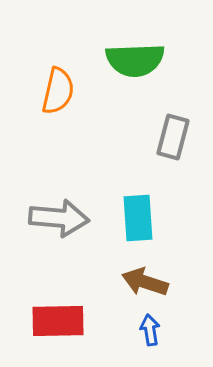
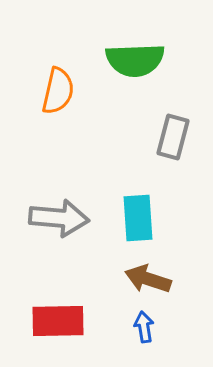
brown arrow: moved 3 px right, 3 px up
blue arrow: moved 6 px left, 3 px up
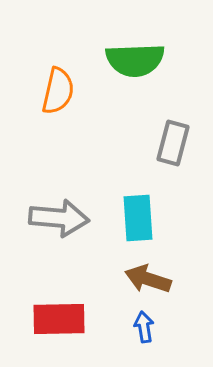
gray rectangle: moved 6 px down
red rectangle: moved 1 px right, 2 px up
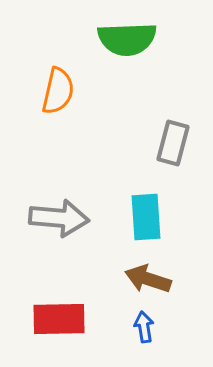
green semicircle: moved 8 px left, 21 px up
cyan rectangle: moved 8 px right, 1 px up
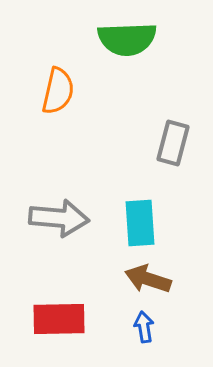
cyan rectangle: moved 6 px left, 6 px down
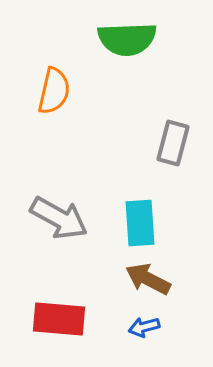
orange semicircle: moved 4 px left
gray arrow: rotated 24 degrees clockwise
brown arrow: rotated 9 degrees clockwise
red rectangle: rotated 6 degrees clockwise
blue arrow: rotated 96 degrees counterclockwise
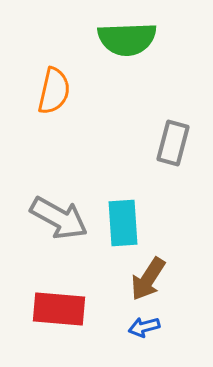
cyan rectangle: moved 17 px left
brown arrow: rotated 84 degrees counterclockwise
red rectangle: moved 10 px up
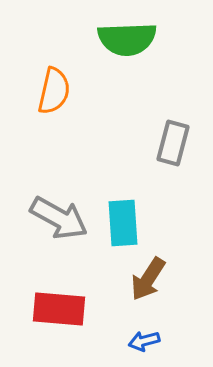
blue arrow: moved 14 px down
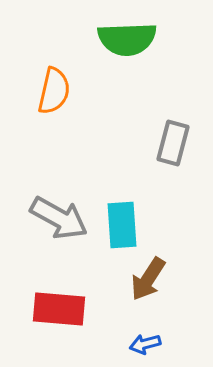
cyan rectangle: moved 1 px left, 2 px down
blue arrow: moved 1 px right, 3 px down
